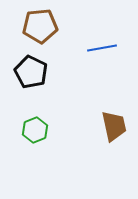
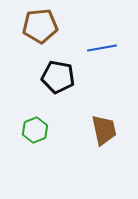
black pentagon: moved 27 px right, 5 px down; rotated 16 degrees counterclockwise
brown trapezoid: moved 10 px left, 4 px down
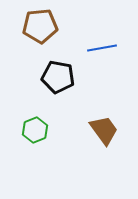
brown trapezoid: rotated 24 degrees counterclockwise
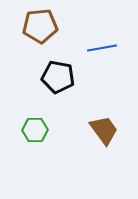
green hexagon: rotated 20 degrees clockwise
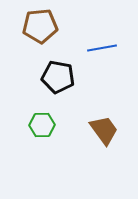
green hexagon: moved 7 px right, 5 px up
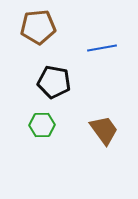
brown pentagon: moved 2 px left, 1 px down
black pentagon: moved 4 px left, 5 px down
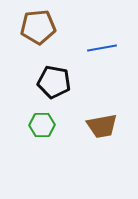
brown trapezoid: moved 2 px left, 4 px up; rotated 116 degrees clockwise
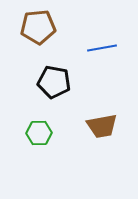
green hexagon: moved 3 px left, 8 px down
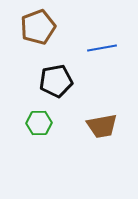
brown pentagon: rotated 16 degrees counterclockwise
black pentagon: moved 2 px right, 1 px up; rotated 20 degrees counterclockwise
green hexagon: moved 10 px up
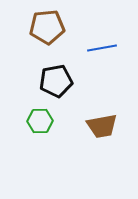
brown pentagon: moved 9 px right; rotated 16 degrees clockwise
green hexagon: moved 1 px right, 2 px up
